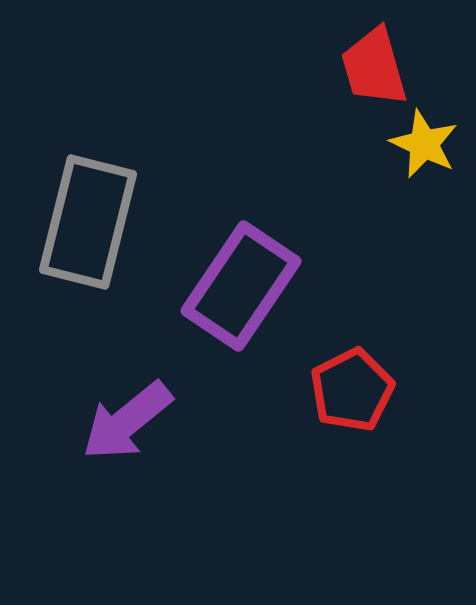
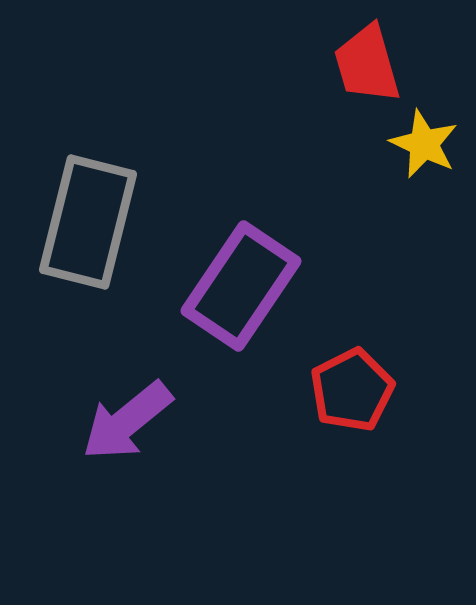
red trapezoid: moved 7 px left, 3 px up
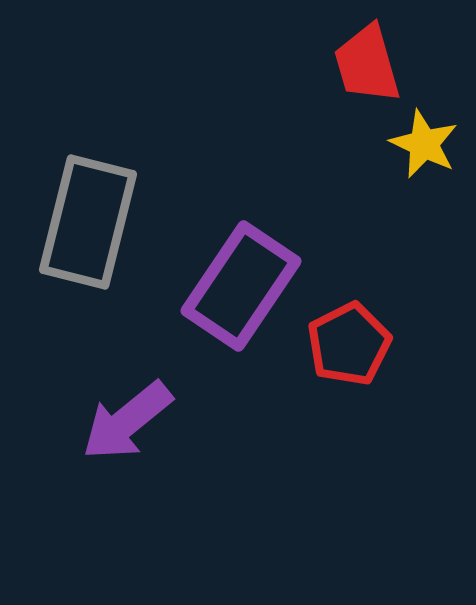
red pentagon: moved 3 px left, 46 px up
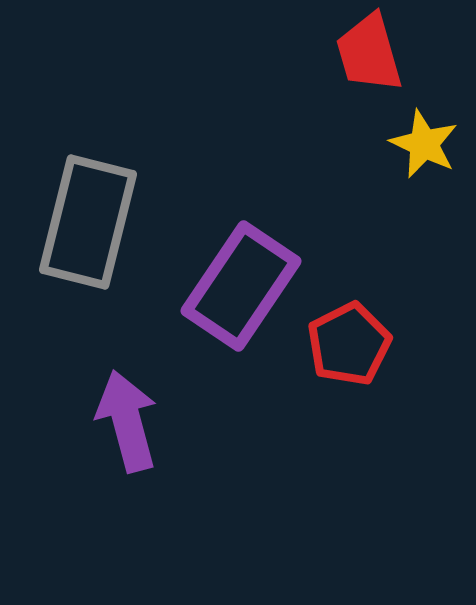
red trapezoid: moved 2 px right, 11 px up
purple arrow: rotated 114 degrees clockwise
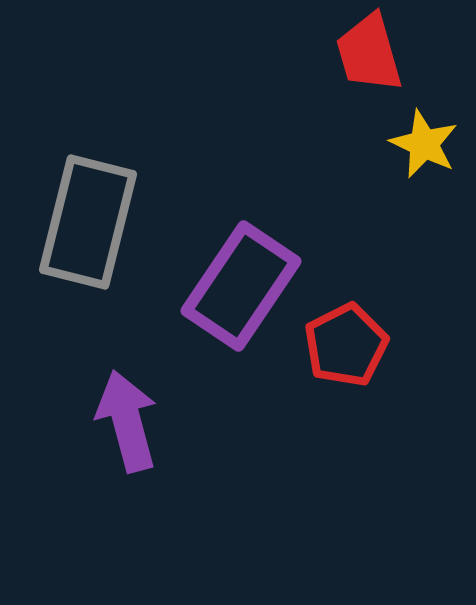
red pentagon: moved 3 px left, 1 px down
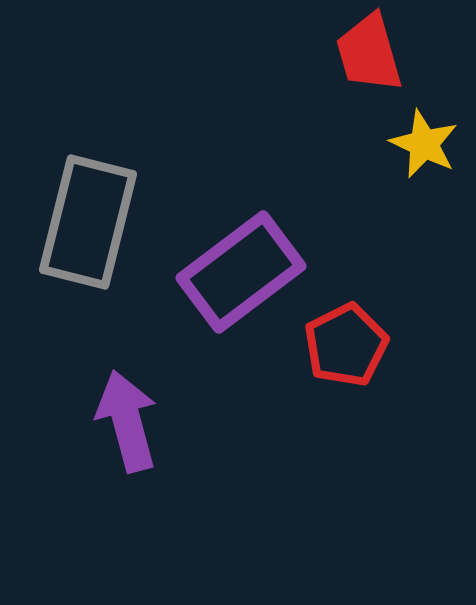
purple rectangle: moved 14 px up; rotated 19 degrees clockwise
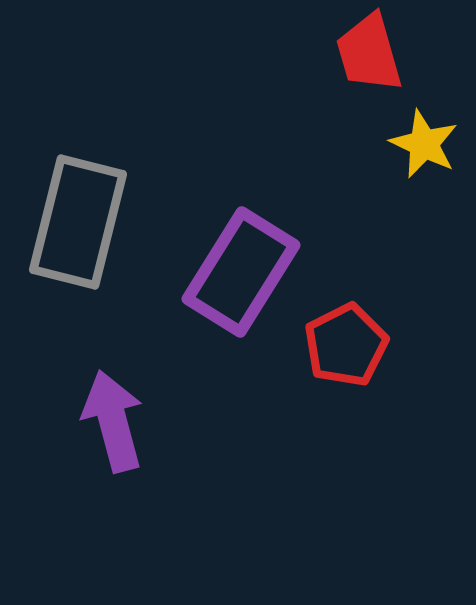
gray rectangle: moved 10 px left
purple rectangle: rotated 21 degrees counterclockwise
purple arrow: moved 14 px left
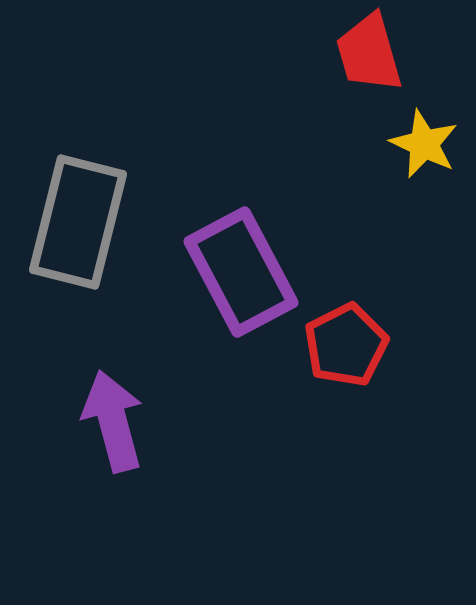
purple rectangle: rotated 60 degrees counterclockwise
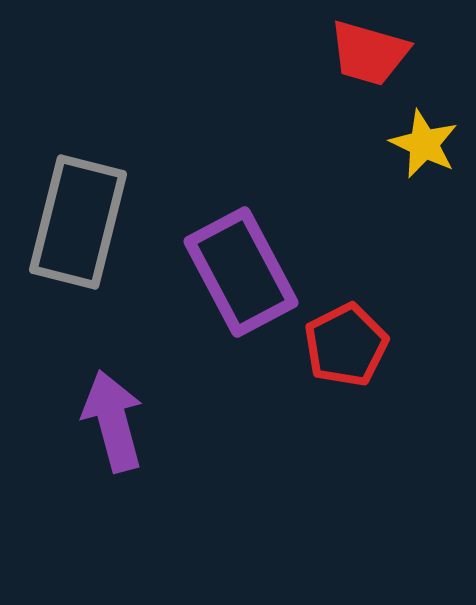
red trapezoid: rotated 58 degrees counterclockwise
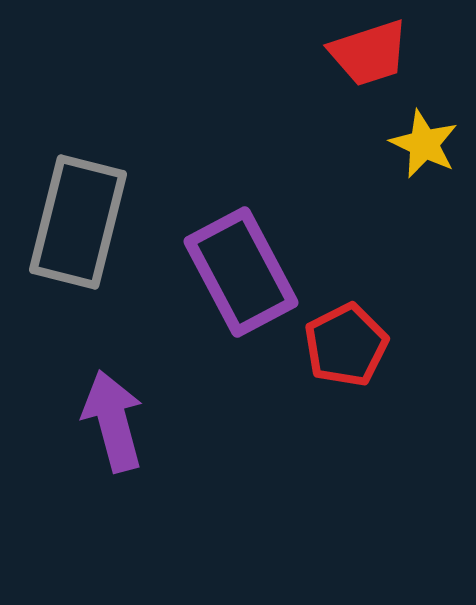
red trapezoid: rotated 34 degrees counterclockwise
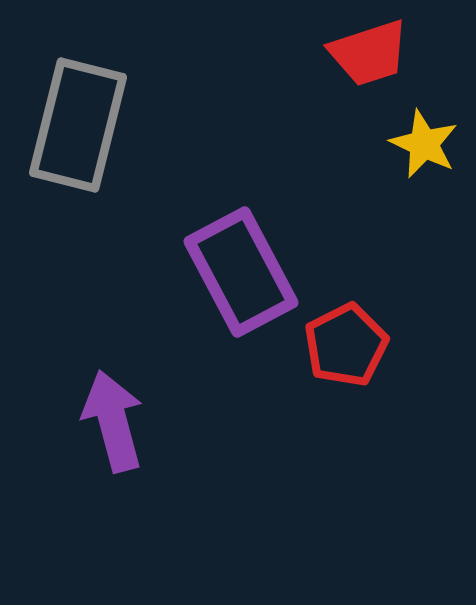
gray rectangle: moved 97 px up
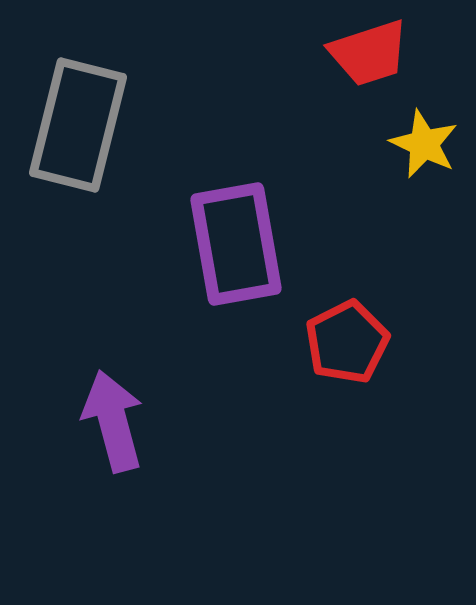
purple rectangle: moved 5 px left, 28 px up; rotated 18 degrees clockwise
red pentagon: moved 1 px right, 3 px up
